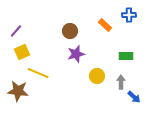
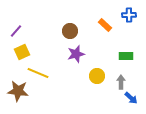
blue arrow: moved 3 px left, 1 px down
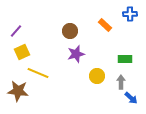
blue cross: moved 1 px right, 1 px up
green rectangle: moved 1 px left, 3 px down
